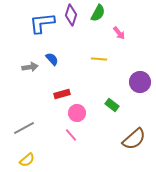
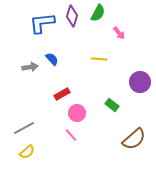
purple diamond: moved 1 px right, 1 px down
red rectangle: rotated 14 degrees counterclockwise
yellow semicircle: moved 8 px up
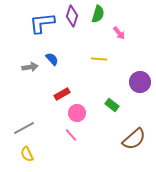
green semicircle: moved 1 px down; rotated 12 degrees counterclockwise
yellow semicircle: moved 2 px down; rotated 105 degrees clockwise
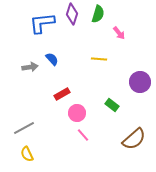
purple diamond: moved 2 px up
pink line: moved 12 px right
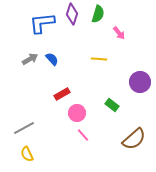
gray arrow: moved 8 px up; rotated 21 degrees counterclockwise
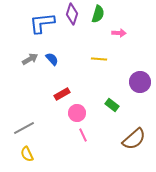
pink arrow: rotated 48 degrees counterclockwise
pink line: rotated 16 degrees clockwise
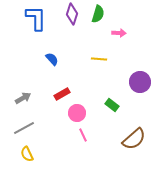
blue L-shape: moved 6 px left, 5 px up; rotated 96 degrees clockwise
gray arrow: moved 7 px left, 39 px down
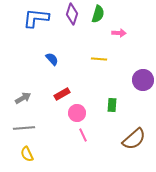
blue L-shape: rotated 84 degrees counterclockwise
purple circle: moved 3 px right, 2 px up
green rectangle: rotated 56 degrees clockwise
gray line: rotated 25 degrees clockwise
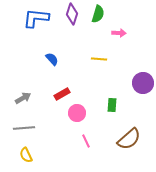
purple circle: moved 3 px down
pink line: moved 3 px right, 6 px down
brown semicircle: moved 5 px left
yellow semicircle: moved 1 px left, 1 px down
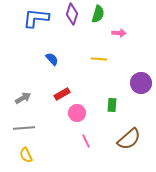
purple circle: moved 2 px left
